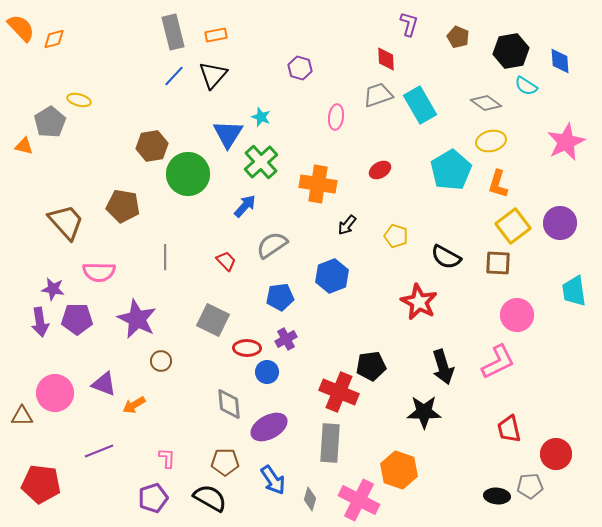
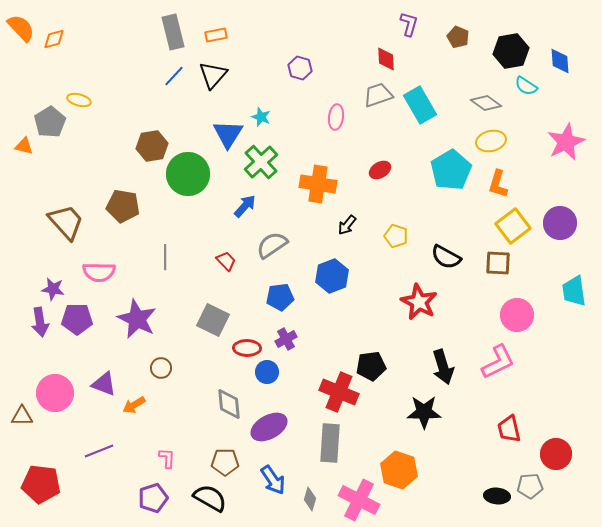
brown circle at (161, 361): moved 7 px down
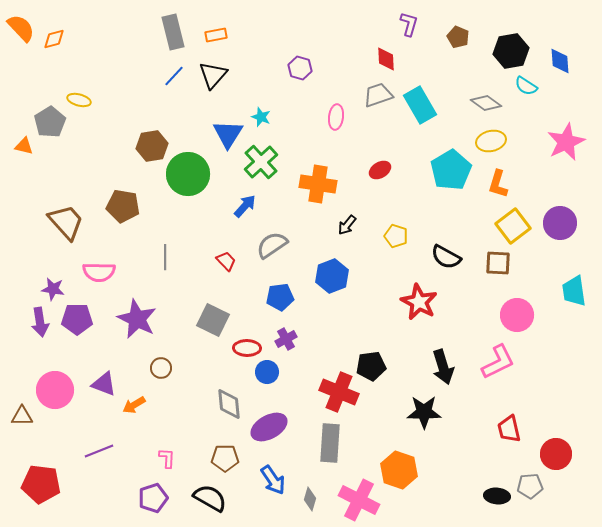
pink circle at (55, 393): moved 3 px up
brown pentagon at (225, 462): moved 4 px up
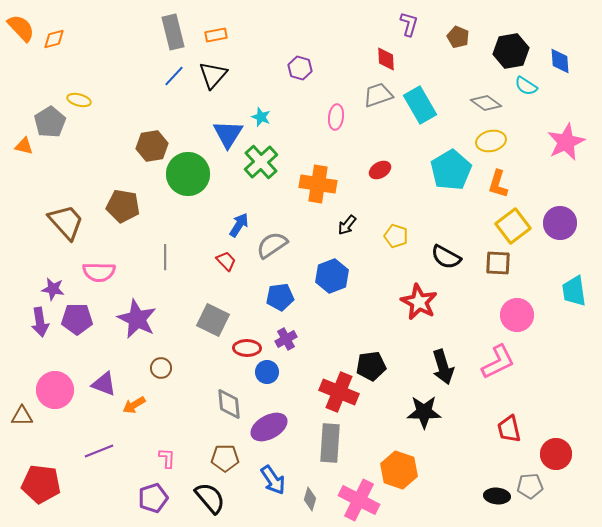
blue arrow at (245, 206): moved 6 px left, 19 px down; rotated 10 degrees counterclockwise
black semicircle at (210, 498): rotated 20 degrees clockwise
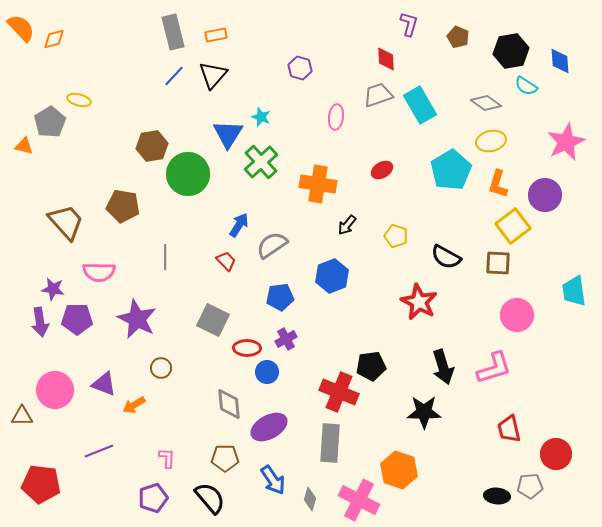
red ellipse at (380, 170): moved 2 px right
purple circle at (560, 223): moved 15 px left, 28 px up
pink L-shape at (498, 362): moved 4 px left, 6 px down; rotated 9 degrees clockwise
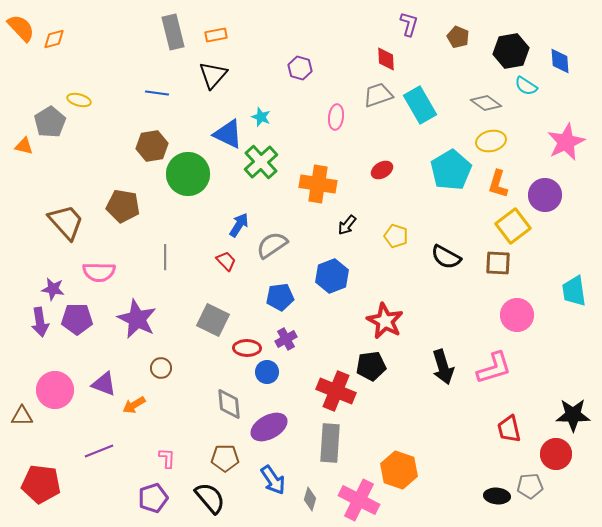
blue line at (174, 76): moved 17 px left, 17 px down; rotated 55 degrees clockwise
blue triangle at (228, 134): rotated 36 degrees counterclockwise
red star at (419, 302): moved 34 px left, 19 px down
red cross at (339, 392): moved 3 px left, 1 px up
black star at (424, 412): moved 149 px right, 3 px down
